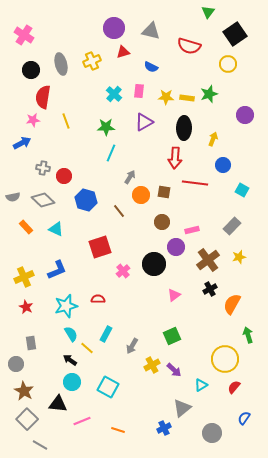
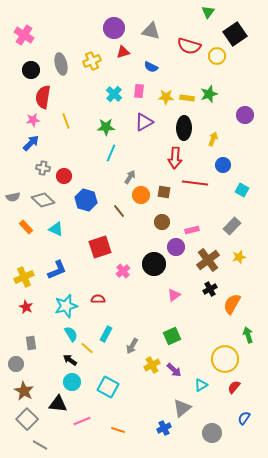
yellow circle at (228, 64): moved 11 px left, 8 px up
blue arrow at (22, 143): moved 9 px right; rotated 18 degrees counterclockwise
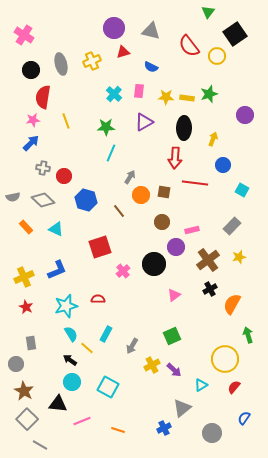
red semicircle at (189, 46): rotated 35 degrees clockwise
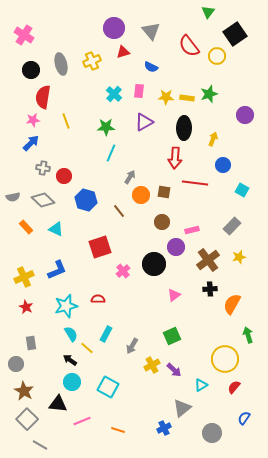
gray triangle at (151, 31): rotated 36 degrees clockwise
black cross at (210, 289): rotated 24 degrees clockwise
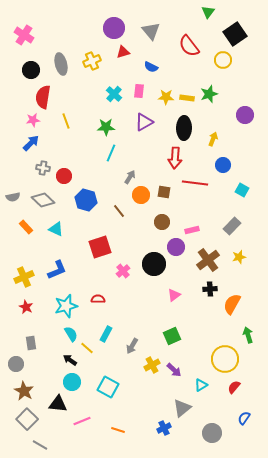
yellow circle at (217, 56): moved 6 px right, 4 px down
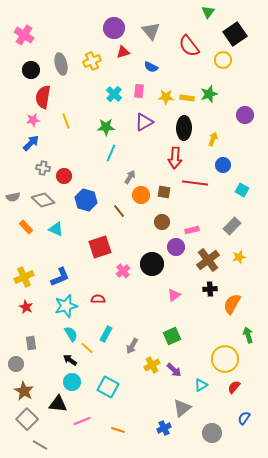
black circle at (154, 264): moved 2 px left
blue L-shape at (57, 270): moved 3 px right, 7 px down
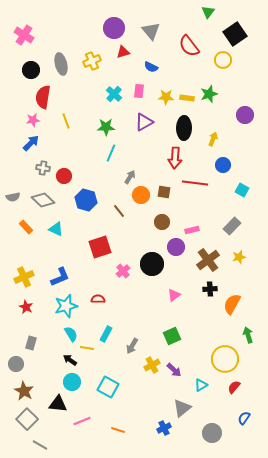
gray rectangle at (31, 343): rotated 24 degrees clockwise
yellow line at (87, 348): rotated 32 degrees counterclockwise
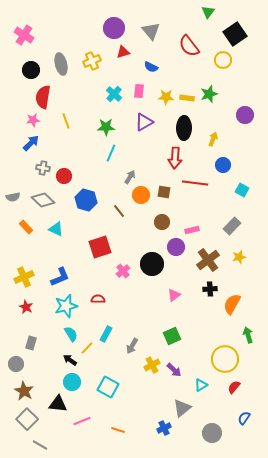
yellow line at (87, 348): rotated 56 degrees counterclockwise
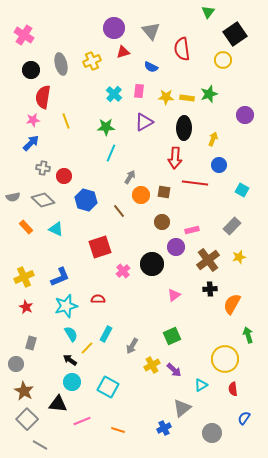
red semicircle at (189, 46): moved 7 px left, 3 px down; rotated 30 degrees clockwise
blue circle at (223, 165): moved 4 px left
red semicircle at (234, 387): moved 1 px left, 2 px down; rotated 48 degrees counterclockwise
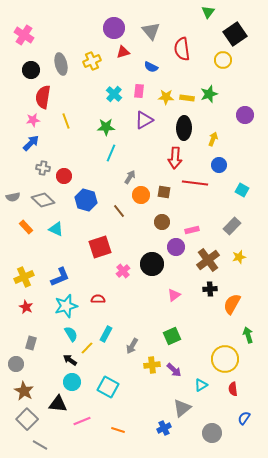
purple triangle at (144, 122): moved 2 px up
yellow cross at (152, 365): rotated 21 degrees clockwise
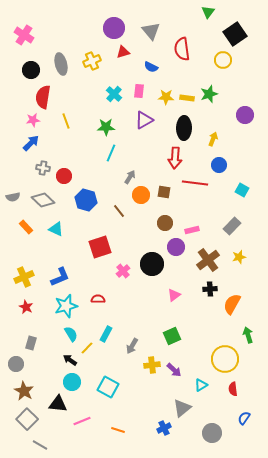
brown circle at (162, 222): moved 3 px right, 1 px down
